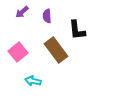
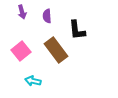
purple arrow: rotated 64 degrees counterclockwise
pink square: moved 3 px right, 1 px up
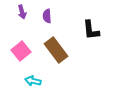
black L-shape: moved 14 px right
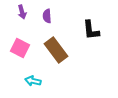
pink square: moved 1 px left, 3 px up; rotated 24 degrees counterclockwise
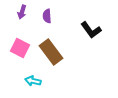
purple arrow: rotated 32 degrees clockwise
black L-shape: rotated 30 degrees counterclockwise
brown rectangle: moved 5 px left, 2 px down
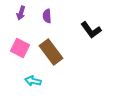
purple arrow: moved 1 px left, 1 px down
